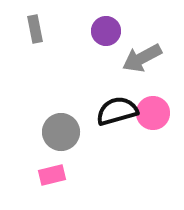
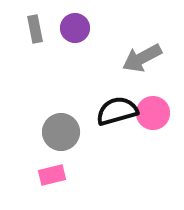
purple circle: moved 31 px left, 3 px up
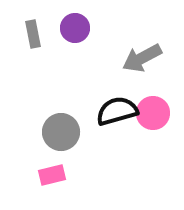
gray rectangle: moved 2 px left, 5 px down
